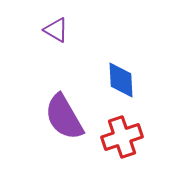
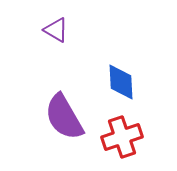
blue diamond: moved 2 px down
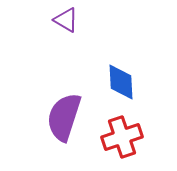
purple triangle: moved 10 px right, 10 px up
purple semicircle: rotated 48 degrees clockwise
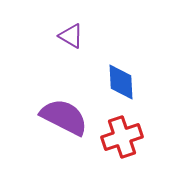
purple triangle: moved 5 px right, 16 px down
purple semicircle: rotated 99 degrees clockwise
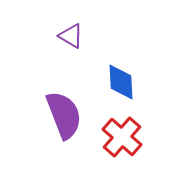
purple semicircle: moved 2 px up; rotated 42 degrees clockwise
red cross: rotated 30 degrees counterclockwise
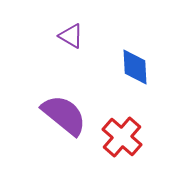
blue diamond: moved 14 px right, 15 px up
purple semicircle: rotated 30 degrees counterclockwise
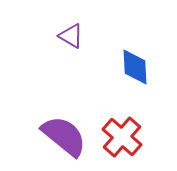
purple semicircle: moved 21 px down
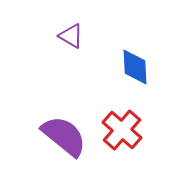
red cross: moved 7 px up
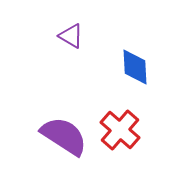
red cross: moved 2 px left
purple semicircle: rotated 6 degrees counterclockwise
